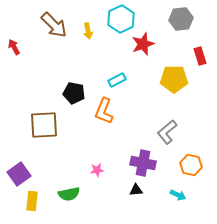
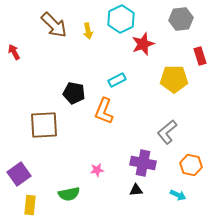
red arrow: moved 5 px down
yellow rectangle: moved 2 px left, 4 px down
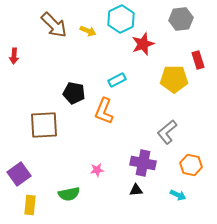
yellow arrow: rotated 56 degrees counterclockwise
red arrow: moved 4 px down; rotated 147 degrees counterclockwise
red rectangle: moved 2 px left, 4 px down
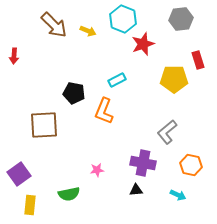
cyan hexagon: moved 2 px right; rotated 12 degrees counterclockwise
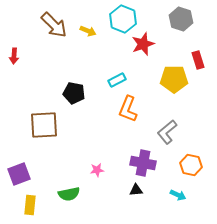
gray hexagon: rotated 25 degrees clockwise
orange L-shape: moved 24 px right, 2 px up
purple square: rotated 15 degrees clockwise
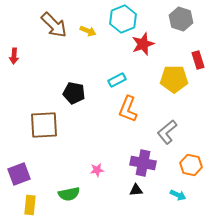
cyan hexagon: rotated 16 degrees clockwise
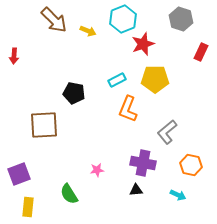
brown arrow: moved 5 px up
red rectangle: moved 3 px right, 8 px up; rotated 42 degrees clockwise
yellow pentagon: moved 19 px left
green semicircle: rotated 70 degrees clockwise
yellow rectangle: moved 2 px left, 2 px down
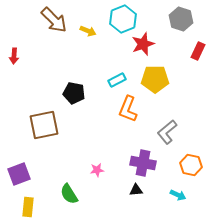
red rectangle: moved 3 px left, 1 px up
brown square: rotated 8 degrees counterclockwise
